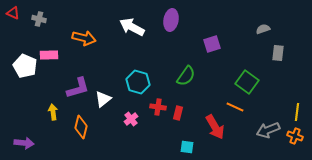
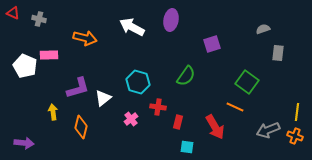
orange arrow: moved 1 px right
white triangle: moved 1 px up
red rectangle: moved 9 px down
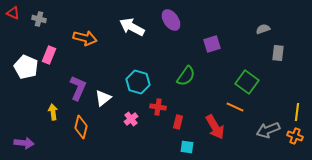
purple ellipse: rotated 45 degrees counterclockwise
pink rectangle: rotated 66 degrees counterclockwise
white pentagon: moved 1 px right, 1 px down
purple L-shape: rotated 50 degrees counterclockwise
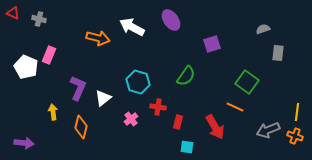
orange arrow: moved 13 px right
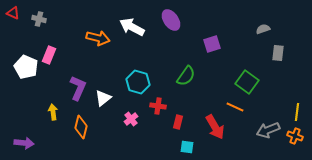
red cross: moved 1 px up
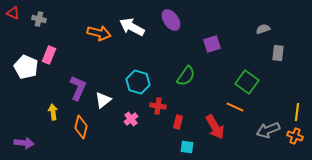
orange arrow: moved 1 px right, 5 px up
white triangle: moved 2 px down
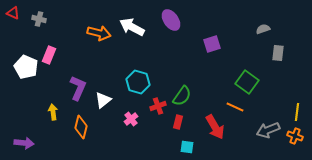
green semicircle: moved 4 px left, 20 px down
red cross: rotated 28 degrees counterclockwise
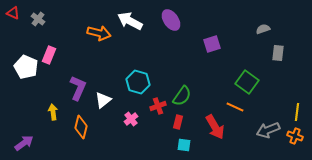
gray cross: moved 1 px left; rotated 24 degrees clockwise
white arrow: moved 2 px left, 6 px up
purple arrow: rotated 42 degrees counterclockwise
cyan square: moved 3 px left, 2 px up
